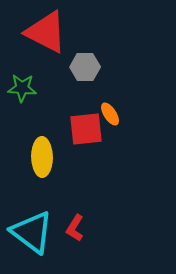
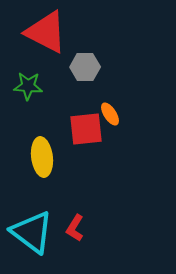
green star: moved 6 px right, 2 px up
yellow ellipse: rotated 6 degrees counterclockwise
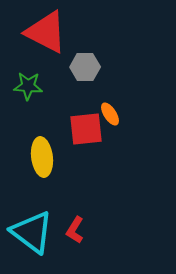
red L-shape: moved 2 px down
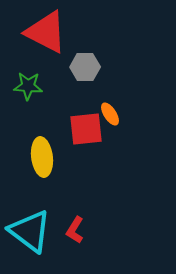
cyan triangle: moved 2 px left, 1 px up
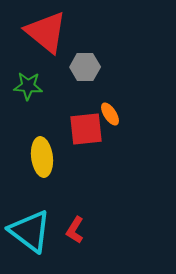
red triangle: rotated 12 degrees clockwise
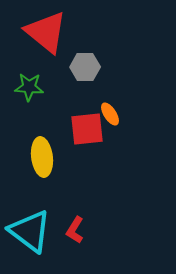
green star: moved 1 px right, 1 px down
red square: moved 1 px right
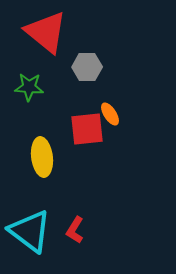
gray hexagon: moved 2 px right
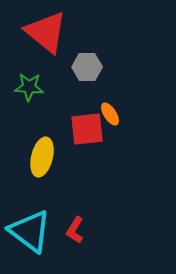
yellow ellipse: rotated 21 degrees clockwise
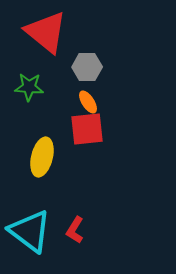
orange ellipse: moved 22 px left, 12 px up
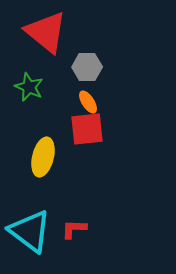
green star: rotated 20 degrees clockwise
yellow ellipse: moved 1 px right
red L-shape: moved 1 px left, 1 px up; rotated 60 degrees clockwise
